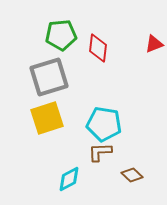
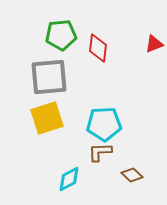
gray square: rotated 12 degrees clockwise
cyan pentagon: rotated 12 degrees counterclockwise
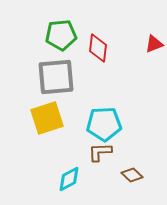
gray square: moved 7 px right
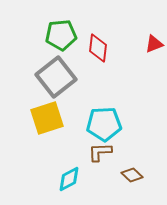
gray square: rotated 33 degrees counterclockwise
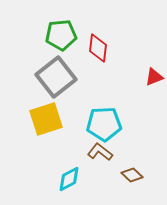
red triangle: moved 33 px down
yellow square: moved 1 px left, 1 px down
brown L-shape: rotated 40 degrees clockwise
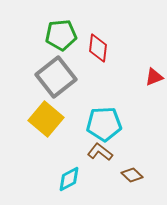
yellow square: rotated 32 degrees counterclockwise
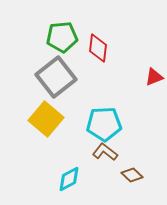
green pentagon: moved 1 px right, 2 px down
brown L-shape: moved 5 px right
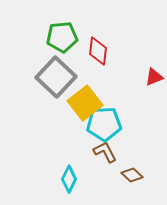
red diamond: moved 3 px down
gray square: rotated 9 degrees counterclockwise
yellow square: moved 39 px right, 16 px up; rotated 12 degrees clockwise
brown L-shape: rotated 25 degrees clockwise
cyan diamond: rotated 36 degrees counterclockwise
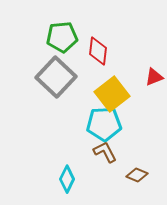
yellow square: moved 27 px right, 9 px up
brown diamond: moved 5 px right; rotated 20 degrees counterclockwise
cyan diamond: moved 2 px left
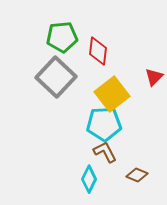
red triangle: rotated 24 degrees counterclockwise
cyan diamond: moved 22 px right
